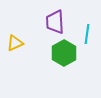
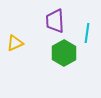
purple trapezoid: moved 1 px up
cyan line: moved 1 px up
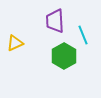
cyan line: moved 4 px left, 2 px down; rotated 30 degrees counterclockwise
green hexagon: moved 3 px down
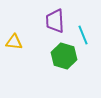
yellow triangle: moved 1 px left, 1 px up; rotated 30 degrees clockwise
green hexagon: rotated 15 degrees counterclockwise
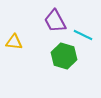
purple trapezoid: rotated 25 degrees counterclockwise
cyan line: rotated 42 degrees counterclockwise
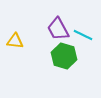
purple trapezoid: moved 3 px right, 8 px down
yellow triangle: moved 1 px right, 1 px up
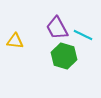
purple trapezoid: moved 1 px left, 1 px up
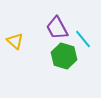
cyan line: moved 4 px down; rotated 24 degrees clockwise
yellow triangle: rotated 36 degrees clockwise
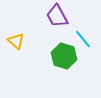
purple trapezoid: moved 12 px up
yellow triangle: moved 1 px right
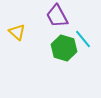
yellow triangle: moved 1 px right, 9 px up
green hexagon: moved 8 px up
